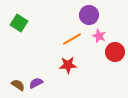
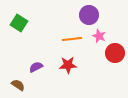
orange line: rotated 24 degrees clockwise
red circle: moved 1 px down
purple semicircle: moved 16 px up
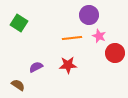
orange line: moved 1 px up
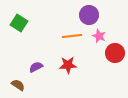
orange line: moved 2 px up
